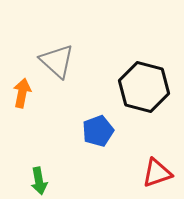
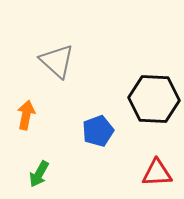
black hexagon: moved 10 px right, 12 px down; rotated 12 degrees counterclockwise
orange arrow: moved 4 px right, 22 px down
red triangle: rotated 16 degrees clockwise
green arrow: moved 7 px up; rotated 40 degrees clockwise
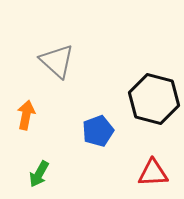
black hexagon: rotated 12 degrees clockwise
red triangle: moved 4 px left
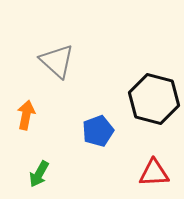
red triangle: moved 1 px right
